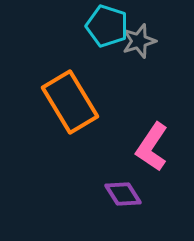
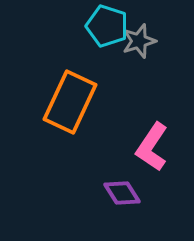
orange rectangle: rotated 56 degrees clockwise
purple diamond: moved 1 px left, 1 px up
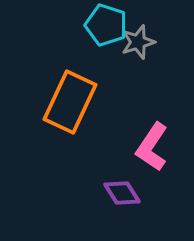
cyan pentagon: moved 1 px left, 1 px up
gray star: moved 1 px left, 1 px down
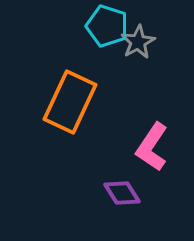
cyan pentagon: moved 1 px right, 1 px down
gray star: rotated 12 degrees counterclockwise
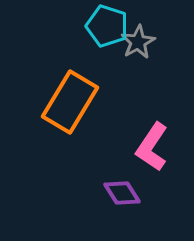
orange rectangle: rotated 6 degrees clockwise
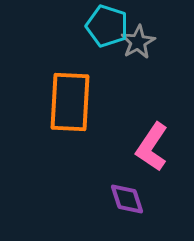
orange rectangle: rotated 28 degrees counterclockwise
purple diamond: moved 5 px right, 6 px down; rotated 15 degrees clockwise
